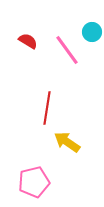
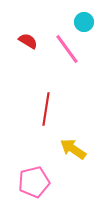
cyan circle: moved 8 px left, 10 px up
pink line: moved 1 px up
red line: moved 1 px left, 1 px down
yellow arrow: moved 6 px right, 7 px down
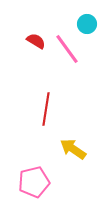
cyan circle: moved 3 px right, 2 px down
red semicircle: moved 8 px right
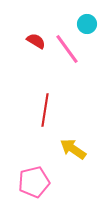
red line: moved 1 px left, 1 px down
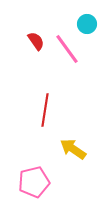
red semicircle: rotated 24 degrees clockwise
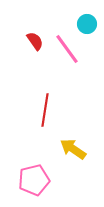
red semicircle: moved 1 px left
pink pentagon: moved 2 px up
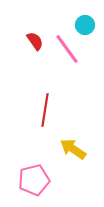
cyan circle: moved 2 px left, 1 px down
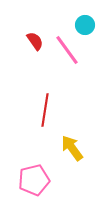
pink line: moved 1 px down
yellow arrow: moved 1 px left, 1 px up; rotated 20 degrees clockwise
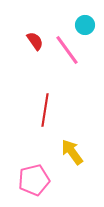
yellow arrow: moved 4 px down
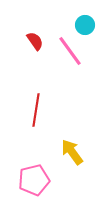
pink line: moved 3 px right, 1 px down
red line: moved 9 px left
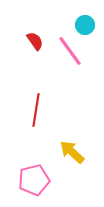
yellow arrow: rotated 12 degrees counterclockwise
